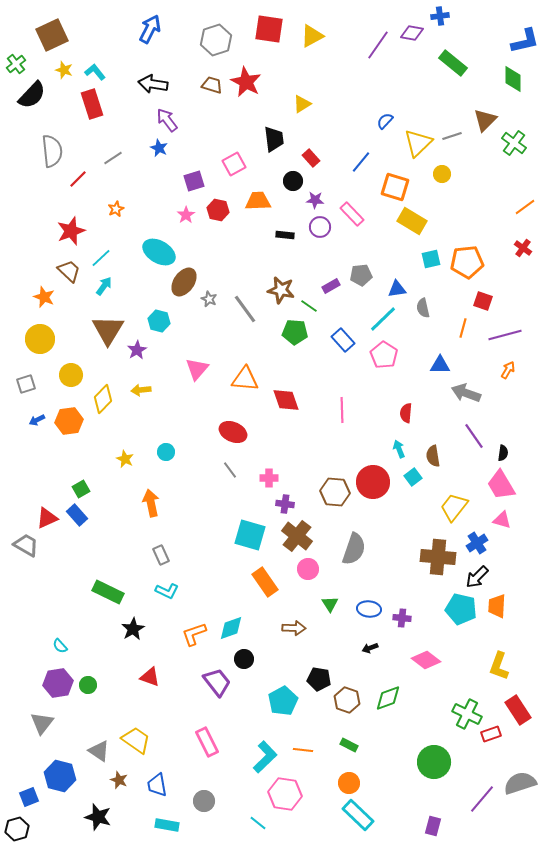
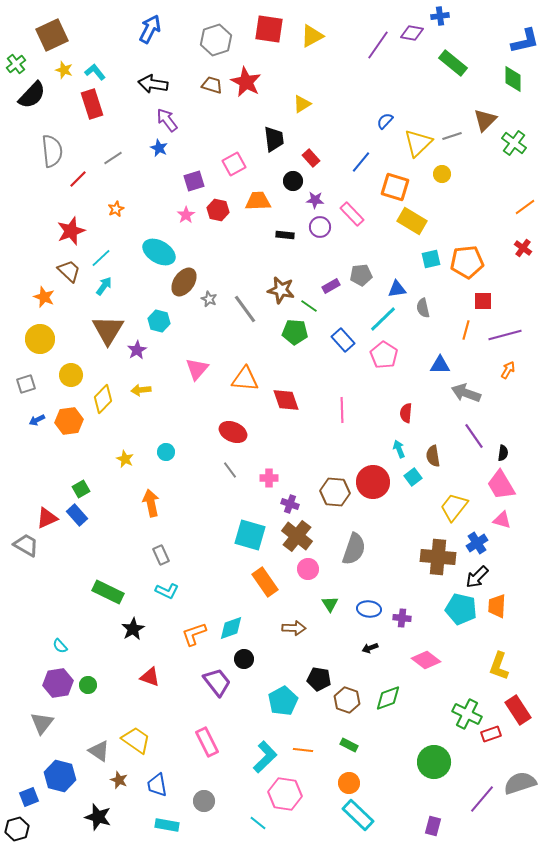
red square at (483, 301): rotated 18 degrees counterclockwise
orange line at (463, 328): moved 3 px right, 2 px down
purple cross at (285, 504): moved 5 px right; rotated 12 degrees clockwise
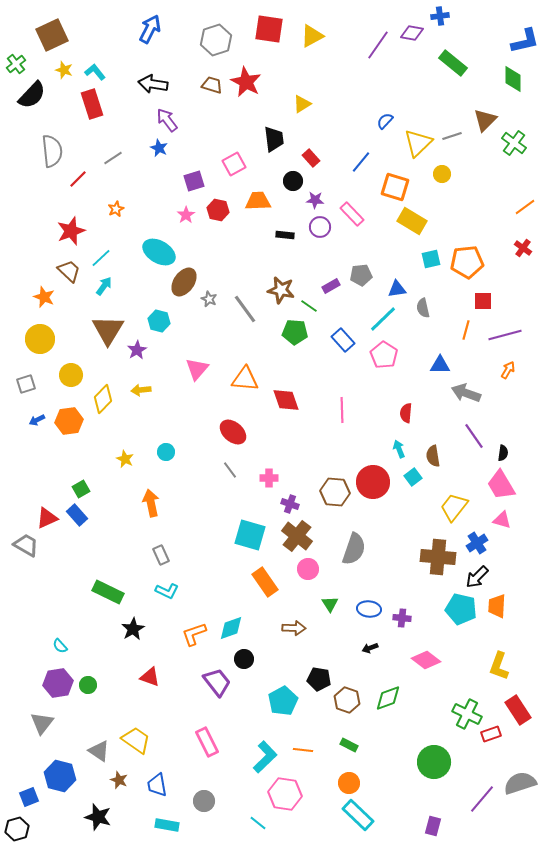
red ellipse at (233, 432): rotated 16 degrees clockwise
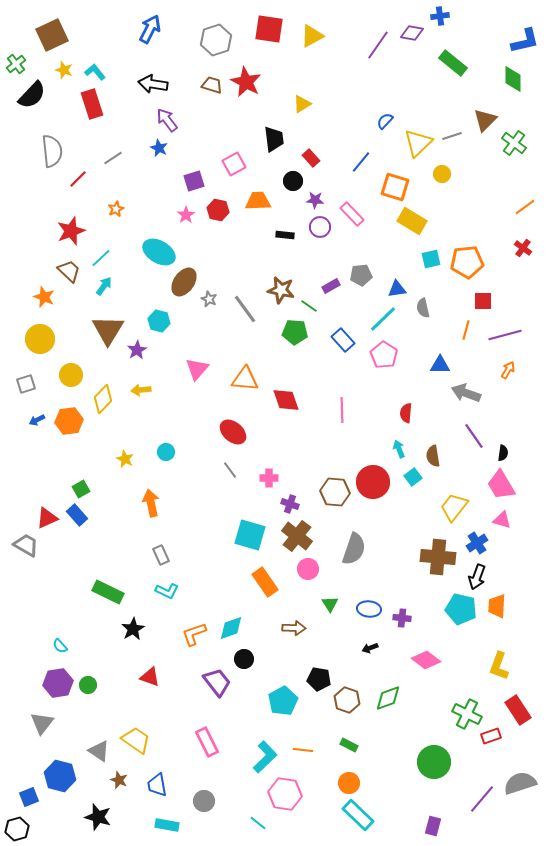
black arrow at (477, 577): rotated 25 degrees counterclockwise
red rectangle at (491, 734): moved 2 px down
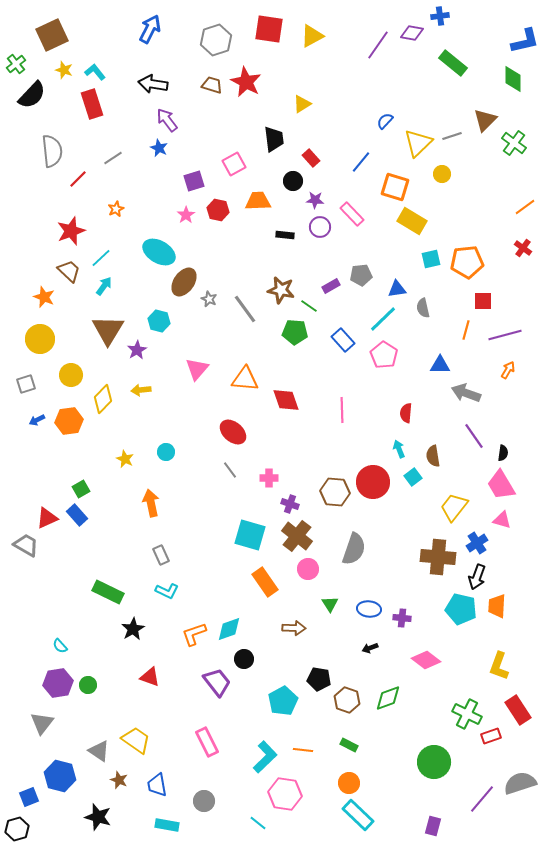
cyan diamond at (231, 628): moved 2 px left, 1 px down
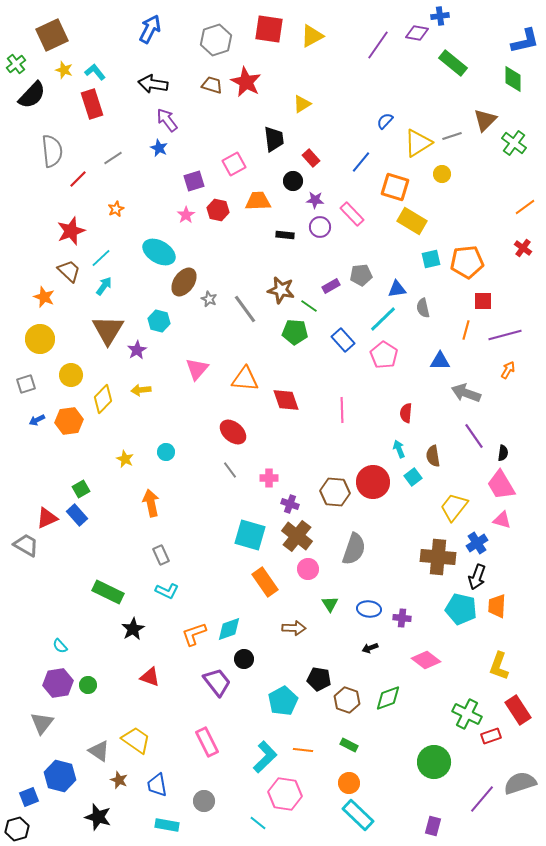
purple diamond at (412, 33): moved 5 px right
yellow triangle at (418, 143): rotated 12 degrees clockwise
blue triangle at (440, 365): moved 4 px up
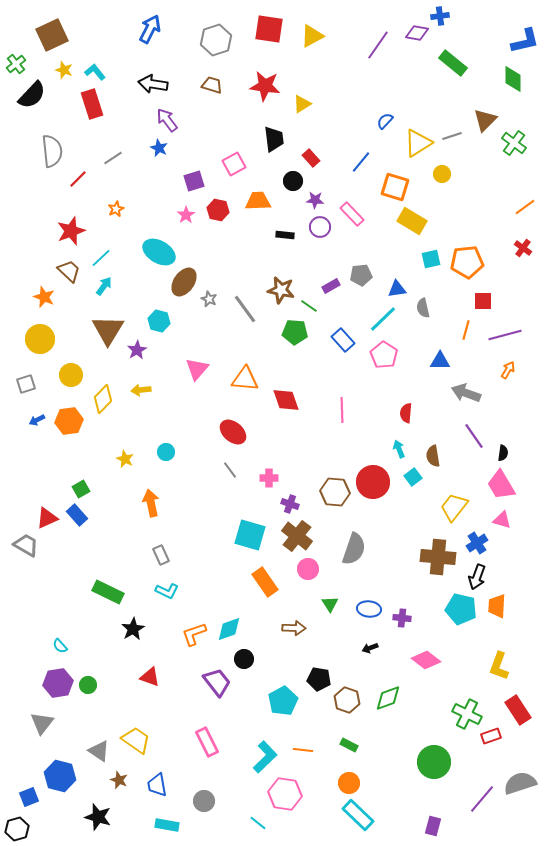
red star at (246, 82): moved 19 px right, 4 px down; rotated 20 degrees counterclockwise
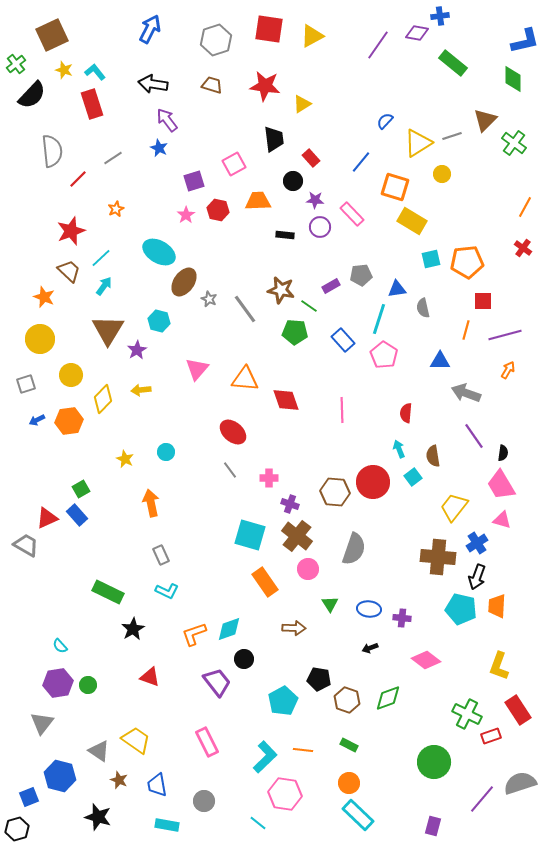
orange line at (525, 207): rotated 25 degrees counterclockwise
cyan line at (383, 319): moved 4 px left; rotated 28 degrees counterclockwise
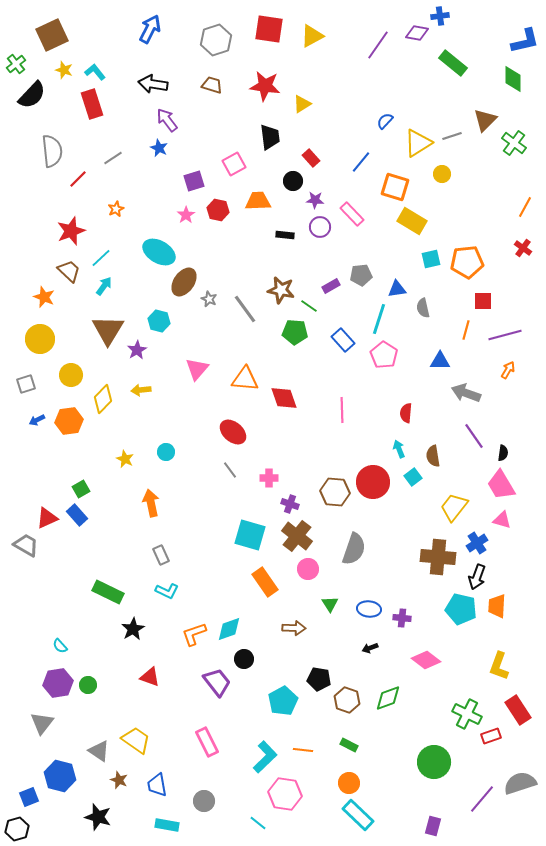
black trapezoid at (274, 139): moved 4 px left, 2 px up
red diamond at (286, 400): moved 2 px left, 2 px up
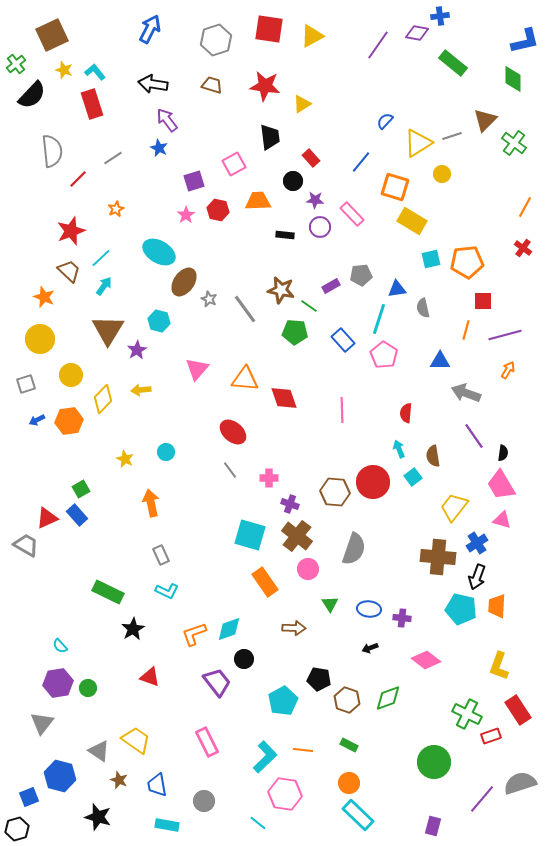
green circle at (88, 685): moved 3 px down
